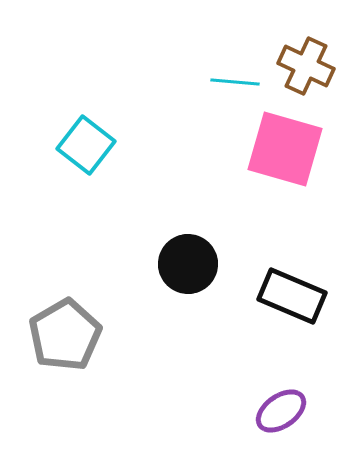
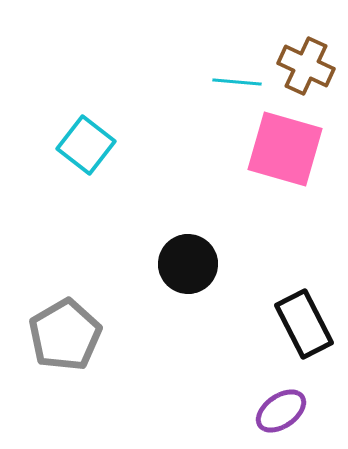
cyan line: moved 2 px right
black rectangle: moved 12 px right, 28 px down; rotated 40 degrees clockwise
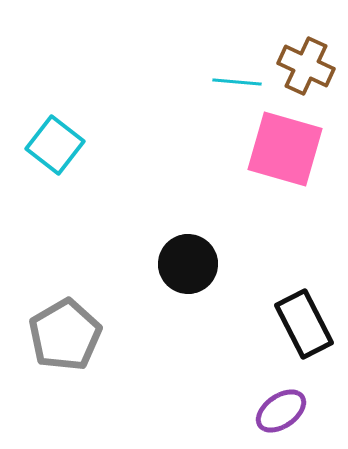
cyan square: moved 31 px left
